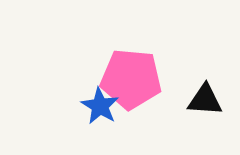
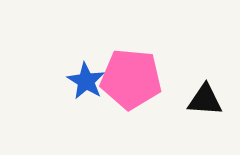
blue star: moved 14 px left, 25 px up
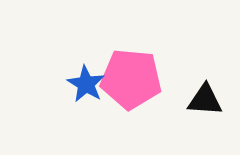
blue star: moved 3 px down
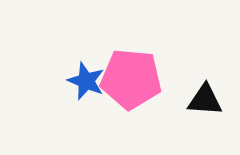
blue star: moved 3 px up; rotated 9 degrees counterclockwise
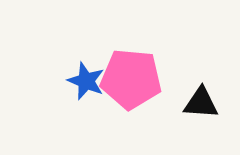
black triangle: moved 4 px left, 3 px down
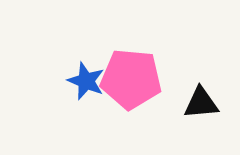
black triangle: rotated 9 degrees counterclockwise
